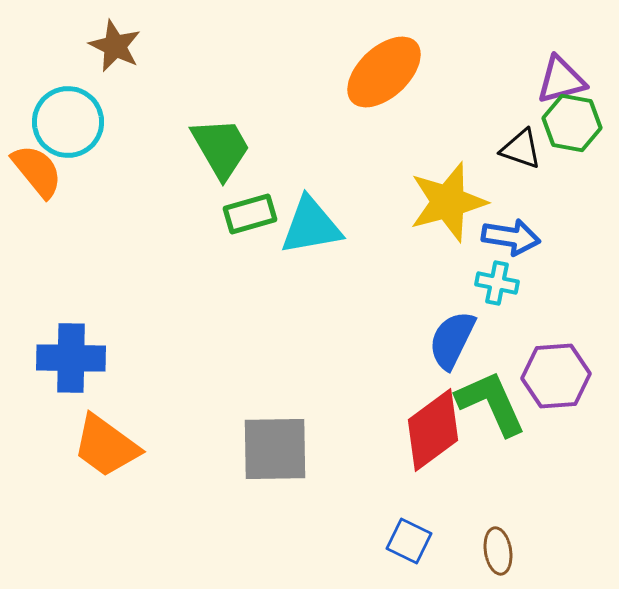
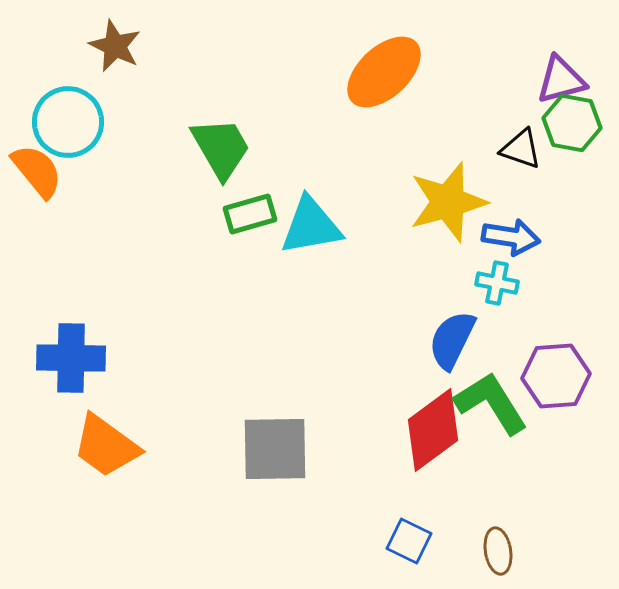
green L-shape: rotated 8 degrees counterclockwise
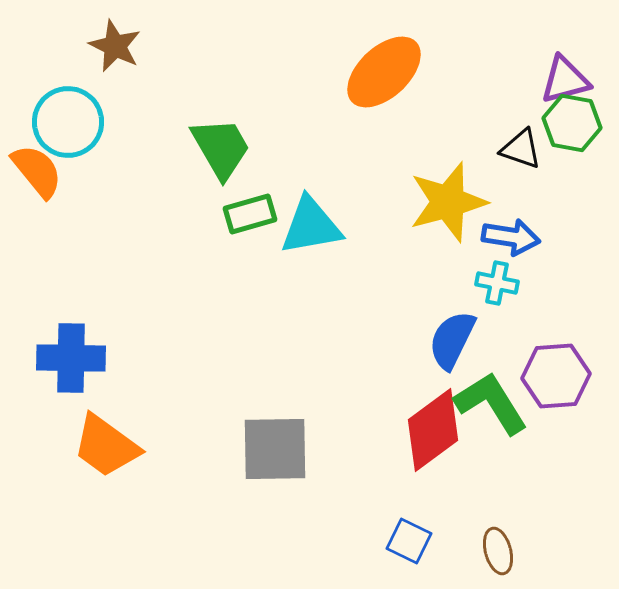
purple triangle: moved 4 px right
brown ellipse: rotated 6 degrees counterclockwise
